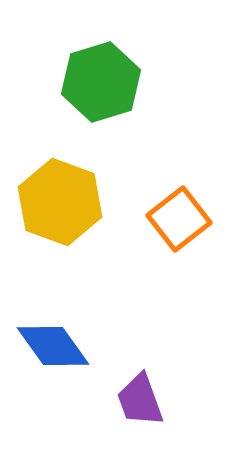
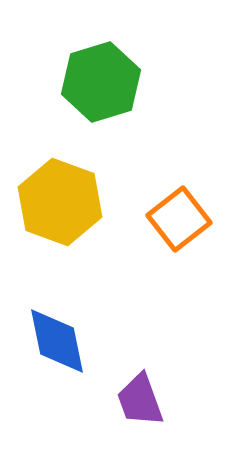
blue diamond: moved 4 px right, 5 px up; rotated 24 degrees clockwise
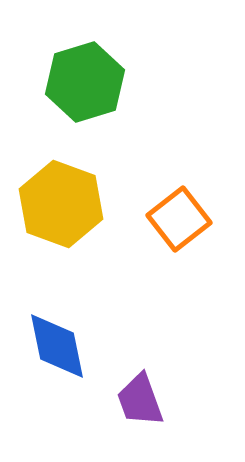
green hexagon: moved 16 px left
yellow hexagon: moved 1 px right, 2 px down
blue diamond: moved 5 px down
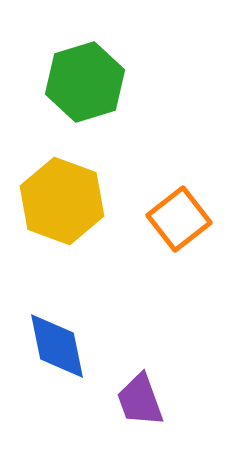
yellow hexagon: moved 1 px right, 3 px up
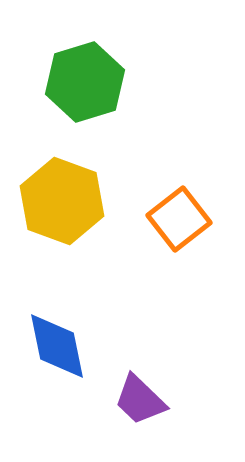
purple trapezoid: rotated 26 degrees counterclockwise
